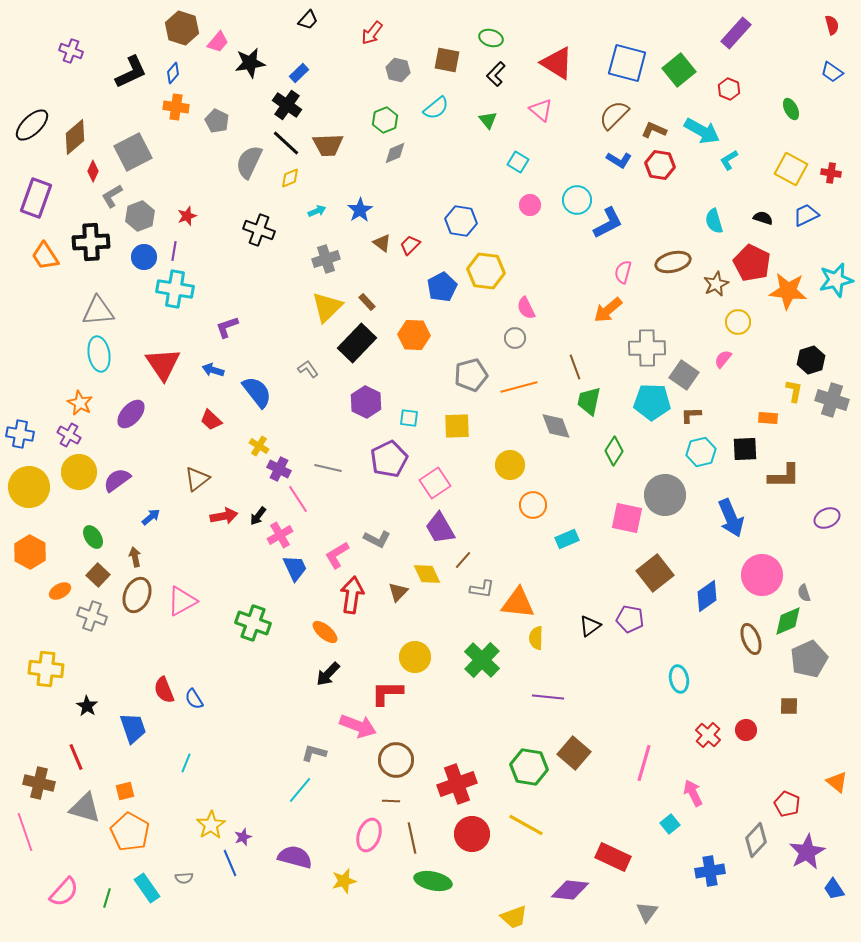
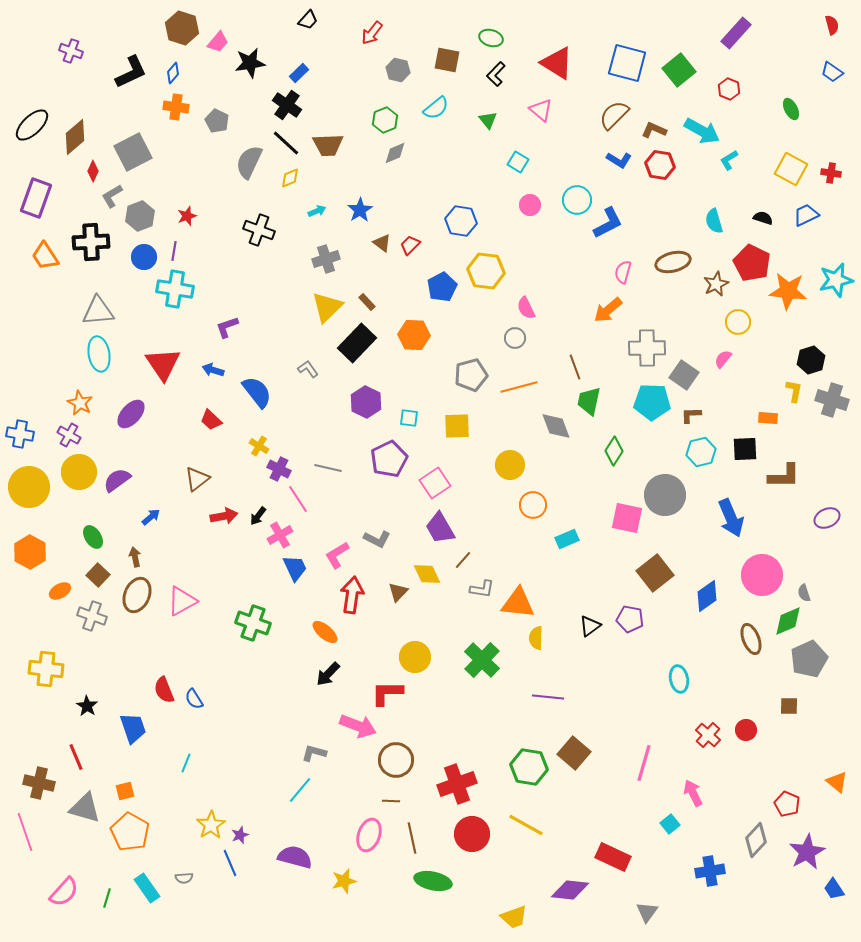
purple star at (243, 837): moved 3 px left, 2 px up
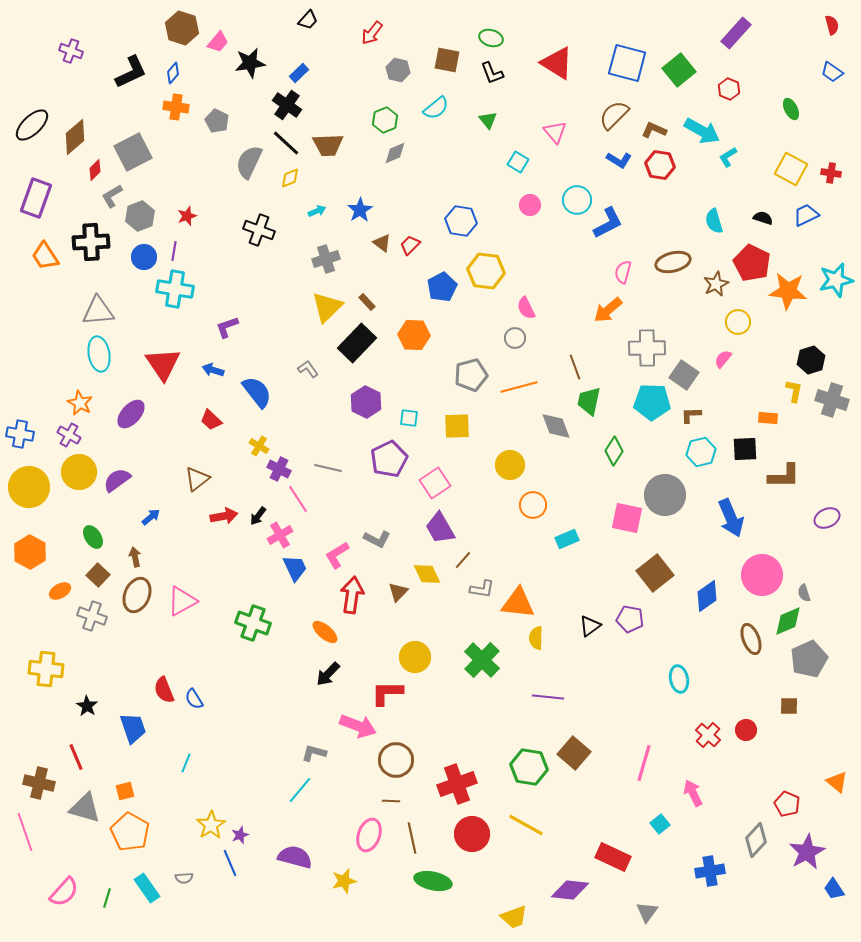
black L-shape at (496, 74): moved 4 px left, 1 px up; rotated 65 degrees counterclockwise
pink triangle at (541, 110): moved 14 px right, 22 px down; rotated 10 degrees clockwise
cyan L-shape at (729, 160): moved 1 px left, 3 px up
red diamond at (93, 171): moved 2 px right, 1 px up; rotated 20 degrees clockwise
cyan square at (670, 824): moved 10 px left
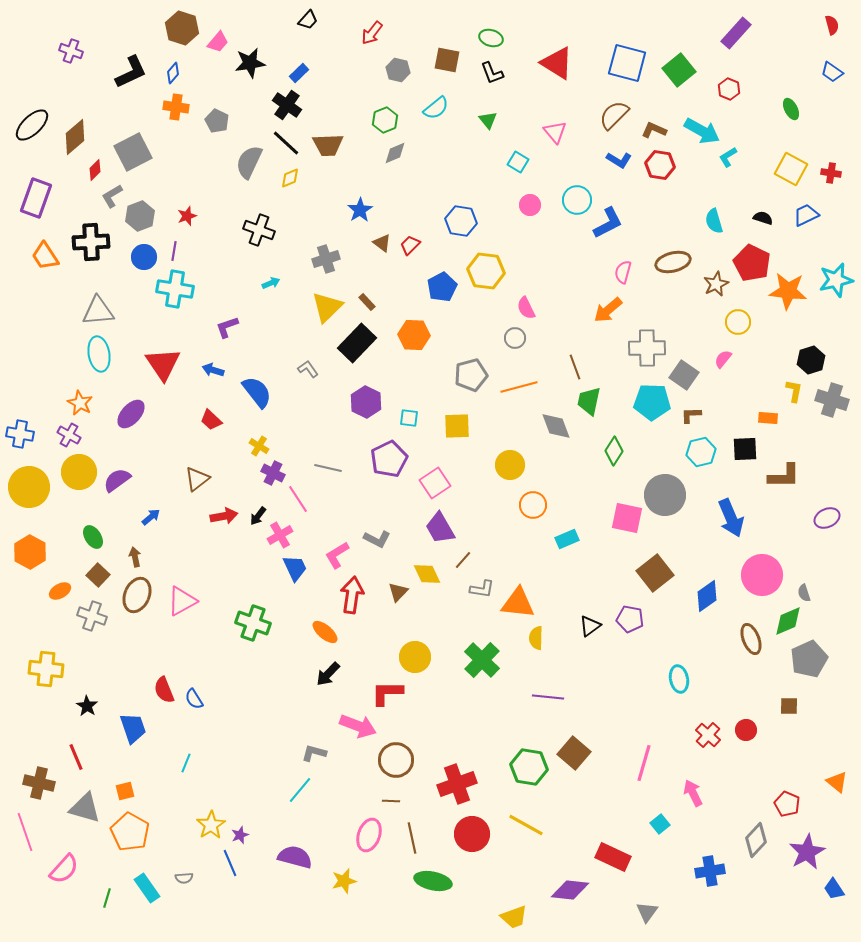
cyan arrow at (317, 211): moved 46 px left, 72 px down
purple cross at (279, 469): moved 6 px left, 4 px down
pink semicircle at (64, 892): moved 23 px up
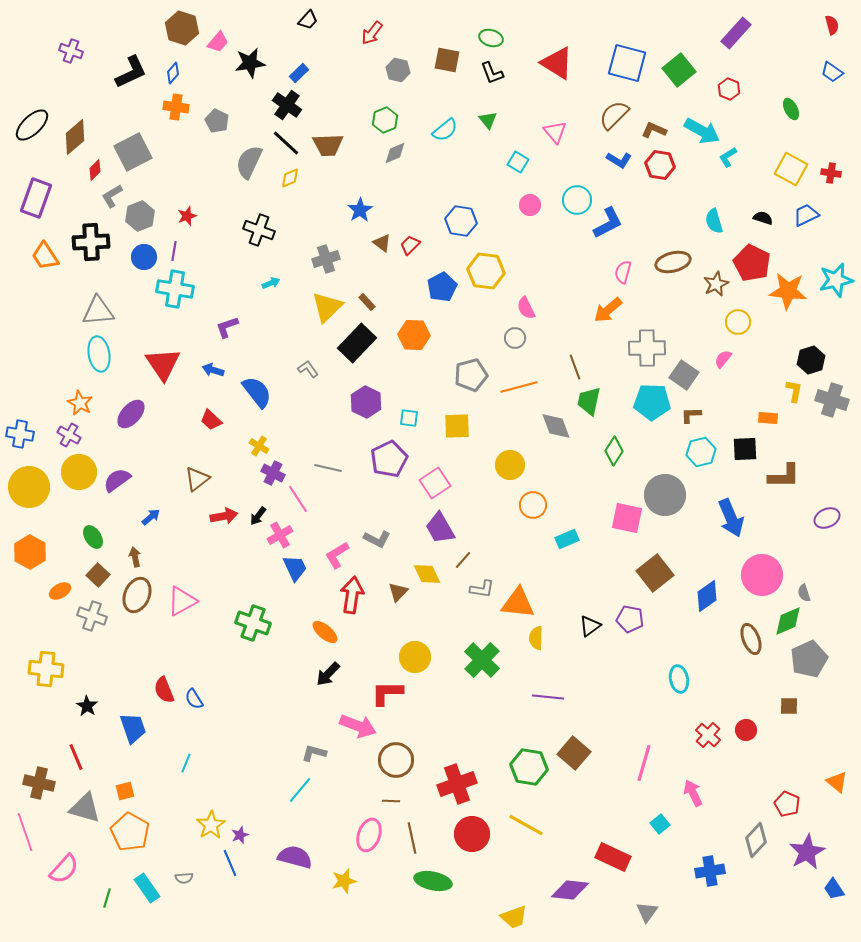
cyan semicircle at (436, 108): moved 9 px right, 22 px down
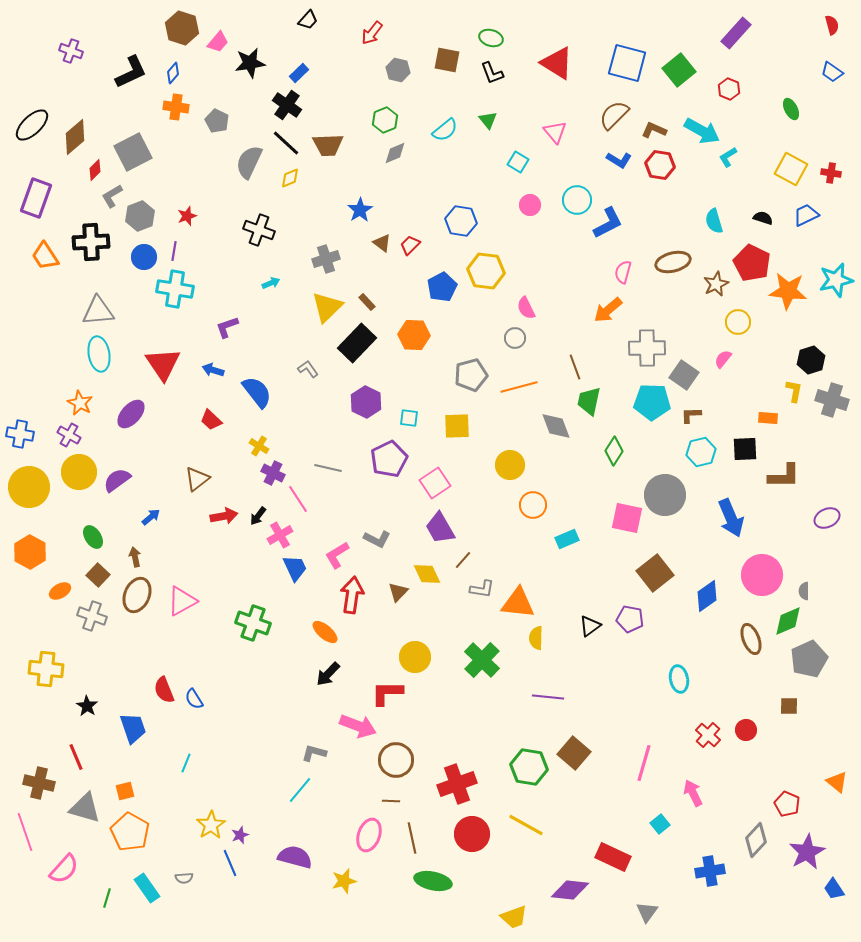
gray semicircle at (804, 593): moved 2 px up; rotated 18 degrees clockwise
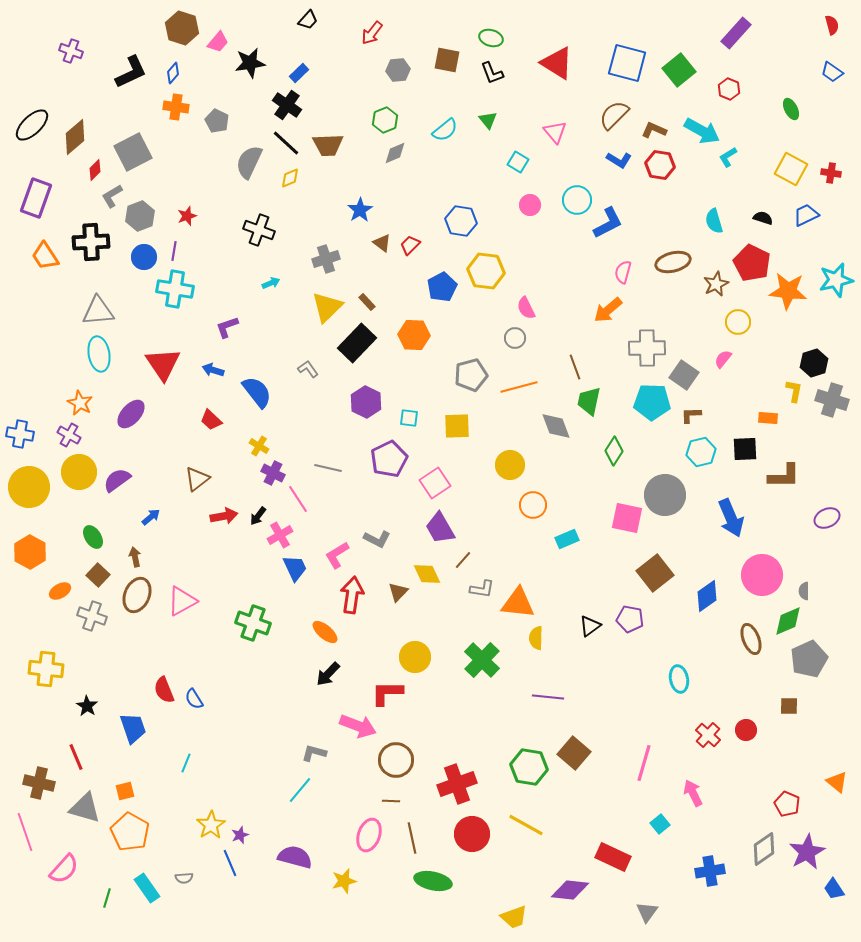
gray hexagon at (398, 70): rotated 20 degrees counterclockwise
black hexagon at (811, 360): moved 3 px right, 3 px down
gray diamond at (756, 840): moved 8 px right, 9 px down; rotated 12 degrees clockwise
